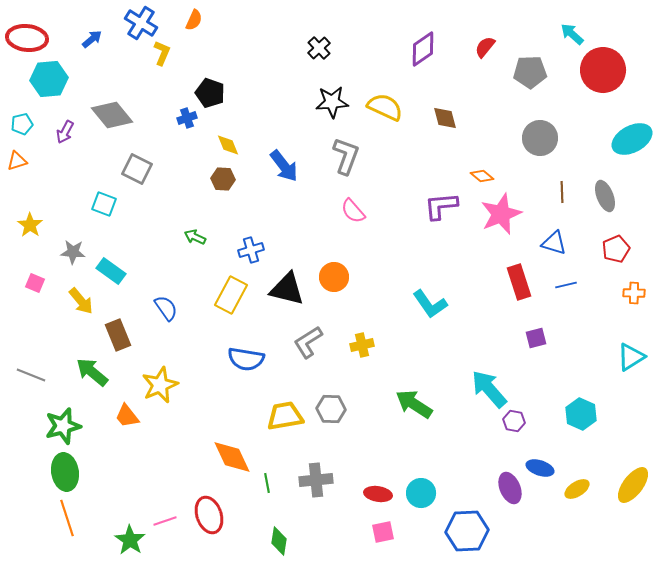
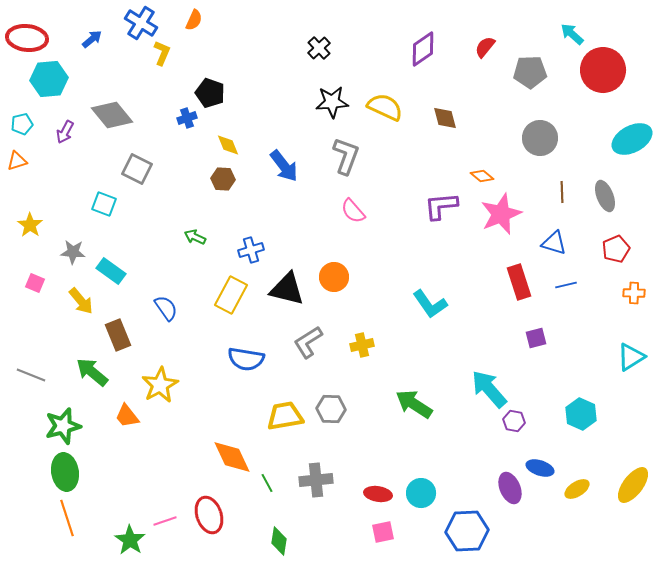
yellow star at (160, 385): rotated 6 degrees counterclockwise
green line at (267, 483): rotated 18 degrees counterclockwise
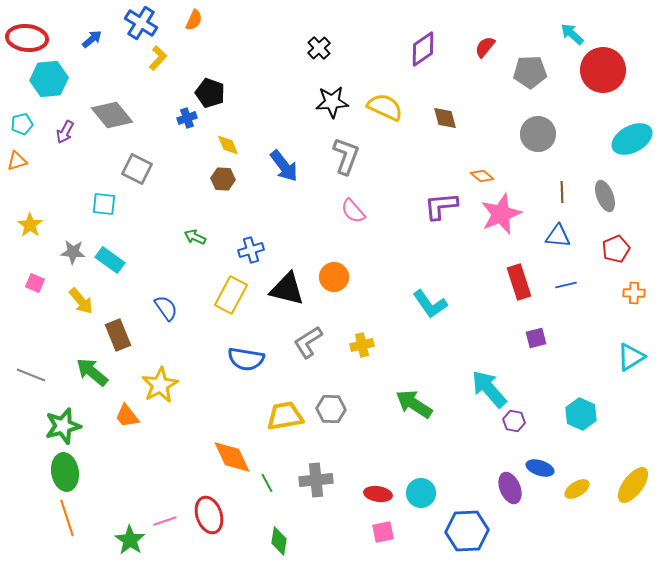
yellow L-shape at (162, 53): moved 4 px left, 5 px down; rotated 20 degrees clockwise
gray circle at (540, 138): moved 2 px left, 4 px up
cyan square at (104, 204): rotated 15 degrees counterclockwise
blue triangle at (554, 243): moved 4 px right, 7 px up; rotated 12 degrees counterclockwise
cyan rectangle at (111, 271): moved 1 px left, 11 px up
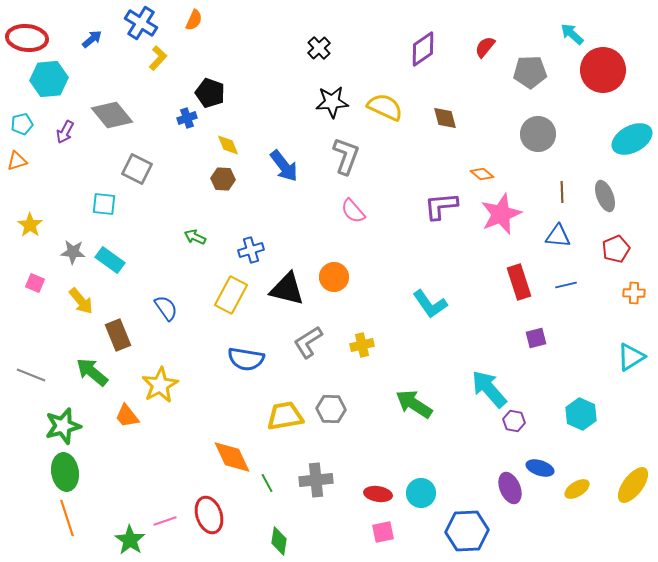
orange diamond at (482, 176): moved 2 px up
